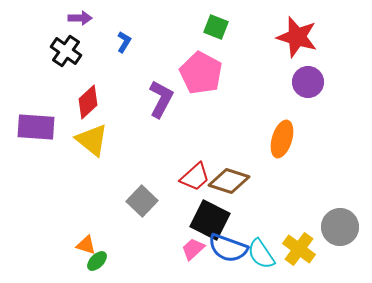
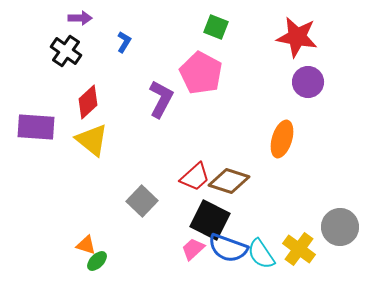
red star: rotated 6 degrees counterclockwise
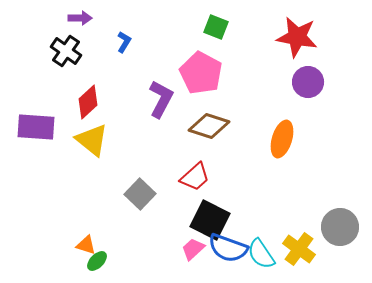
brown diamond: moved 20 px left, 55 px up
gray square: moved 2 px left, 7 px up
